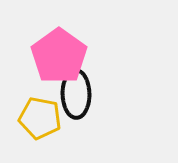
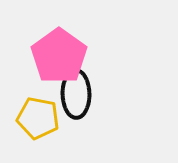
yellow pentagon: moved 2 px left
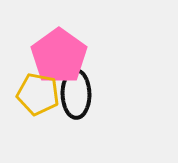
yellow pentagon: moved 24 px up
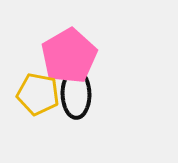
pink pentagon: moved 10 px right; rotated 6 degrees clockwise
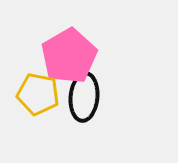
black ellipse: moved 8 px right, 3 px down; rotated 6 degrees clockwise
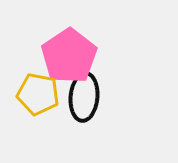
pink pentagon: rotated 4 degrees counterclockwise
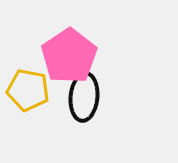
yellow pentagon: moved 10 px left, 4 px up
